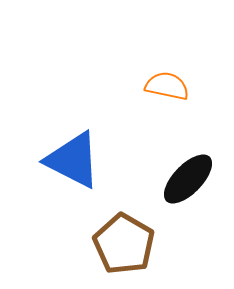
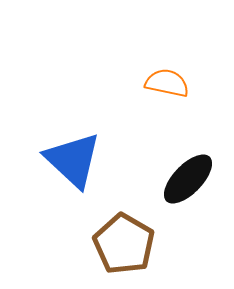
orange semicircle: moved 3 px up
blue triangle: rotated 16 degrees clockwise
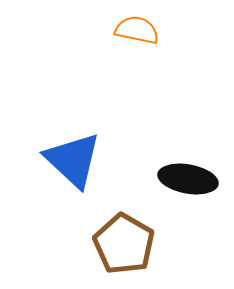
orange semicircle: moved 30 px left, 53 px up
black ellipse: rotated 56 degrees clockwise
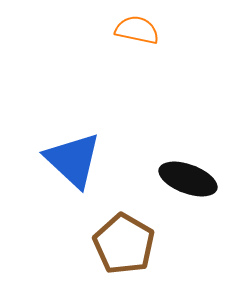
black ellipse: rotated 10 degrees clockwise
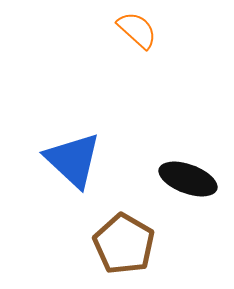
orange semicircle: rotated 30 degrees clockwise
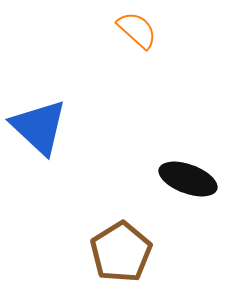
blue triangle: moved 34 px left, 33 px up
brown pentagon: moved 3 px left, 8 px down; rotated 10 degrees clockwise
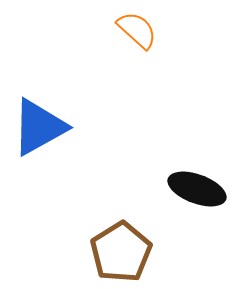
blue triangle: rotated 48 degrees clockwise
black ellipse: moved 9 px right, 10 px down
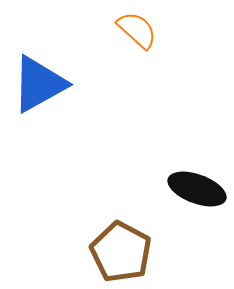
blue triangle: moved 43 px up
brown pentagon: rotated 12 degrees counterclockwise
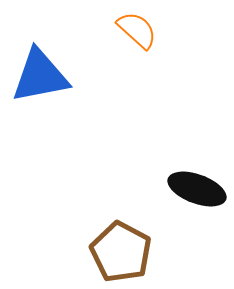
blue triangle: moved 1 px right, 8 px up; rotated 18 degrees clockwise
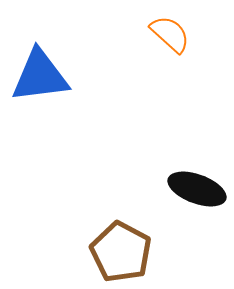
orange semicircle: moved 33 px right, 4 px down
blue triangle: rotated 4 degrees clockwise
